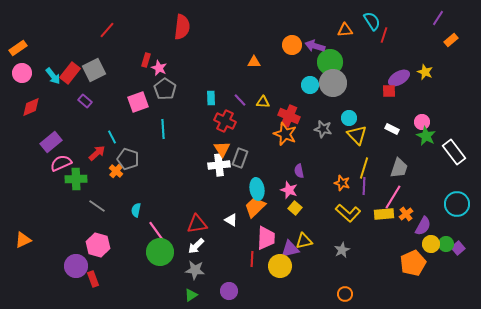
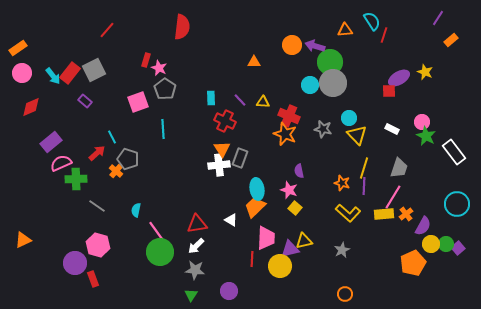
purple circle at (76, 266): moved 1 px left, 3 px up
green triangle at (191, 295): rotated 24 degrees counterclockwise
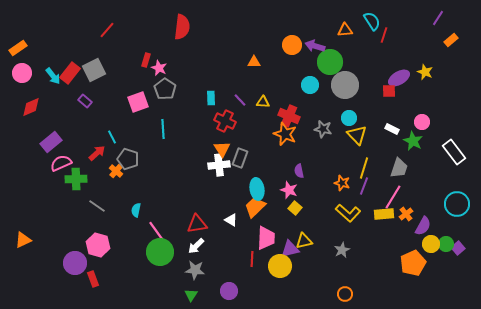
gray circle at (333, 83): moved 12 px right, 2 px down
green star at (426, 136): moved 13 px left, 5 px down
purple line at (364, 186): rotated 18 degrees clockwise
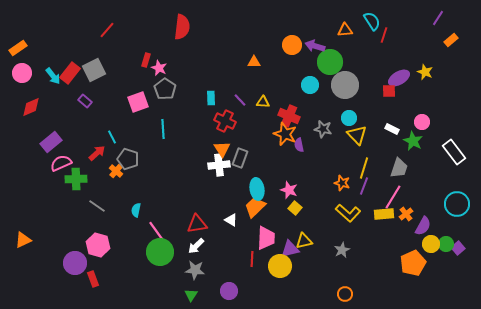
purple semicircle at (299, 171): moved 26 px up
